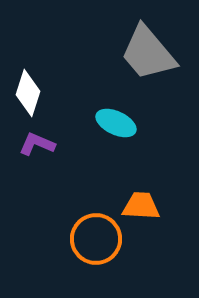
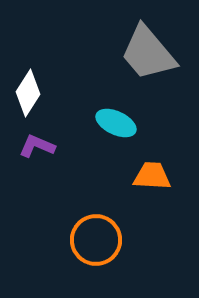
white diamond: rotated 15 degrees clockwise
purple L-shape: moved 2 px down
orange trapezoid: moved 11 px right, 30 px up
orange circle: moved 1 px down
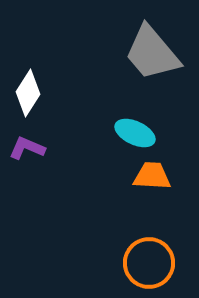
gray trapezoid: moved 4 px right
cyan ellipse: moved 19 px right, 10 px down
purple L-shape: moved 10 px left, 2 px down
orange circle: moved 53 px right, 23 px down
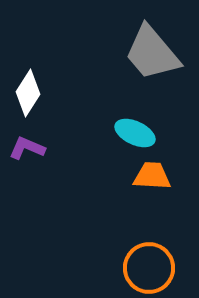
orange circle: moved 5 px down
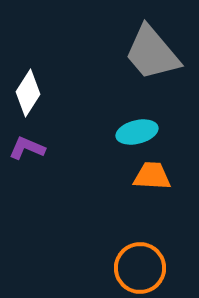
cyan ellipse: moved 2 px right, 1 px up; rotated 39 degrees counterclockwise
orange circle: moved 9 px left
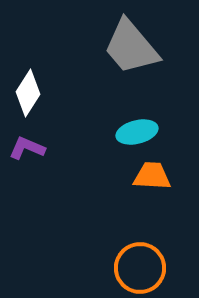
gray trapezoid: moved 21 px left, 6 px up
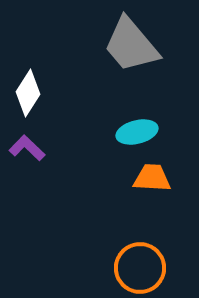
gray trapezoid: moved 2 px up
purple L-shape: rotated 21 degrees clockwise
orange trapezoid: moved 2 px down
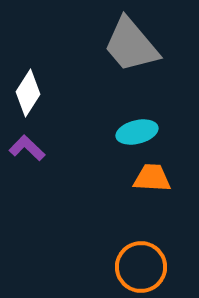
orange circle: moved 1 px right, 1 px up
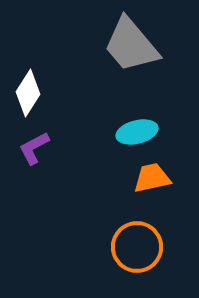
purple L-shape: moved 7 px right; rotated 72 degrees counterclockwise
orange trapezoid: rotated 15 degrees counterclockwise
orange circle: moved 4 px left, 20 px up
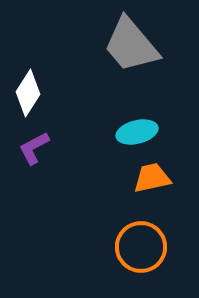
orange circle: moved 4 px right
